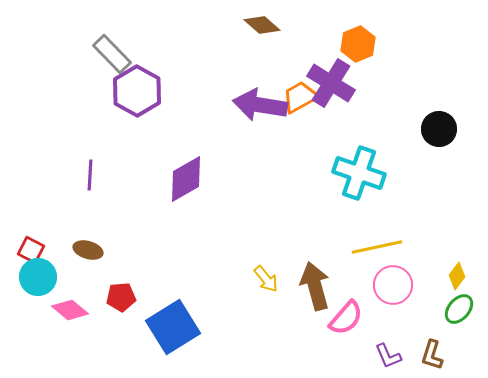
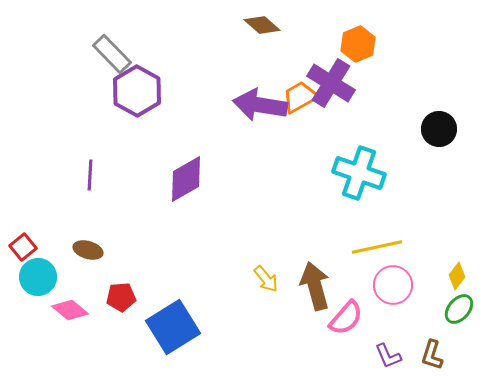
red square: moved 8 px left, 3 px up; rotated 24 degrees clockwise
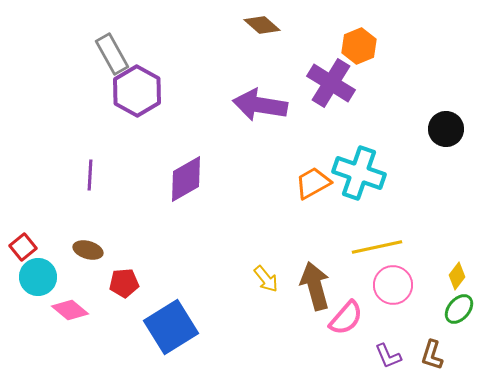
orange hexagon: moved 1 px right, 2 px down
gray rectangle: rotated 15 degrees clockwise
orange trapezoid: moved 13 px right, 86 px down
black circle: moved 7 px right
red pentagon: moved 3 px right, 14 px up
blue square: moved 2 px left
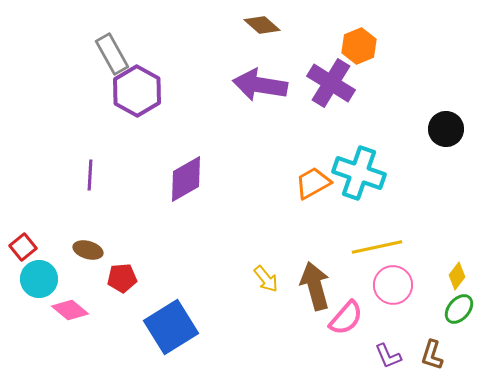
purple arrow: moved 20 px up
cyan circle: moved 1 px right, 2 px down
red pentagon: moved 2 px left, 5 px up
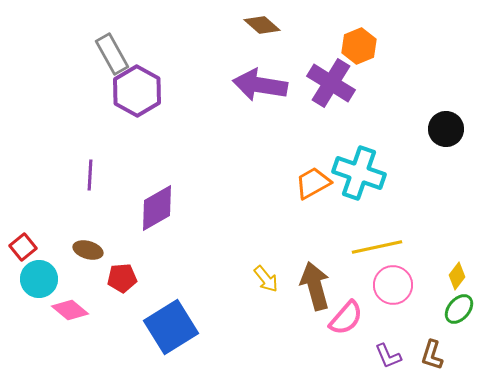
purple diamond: moved 29 px left, 29 px down
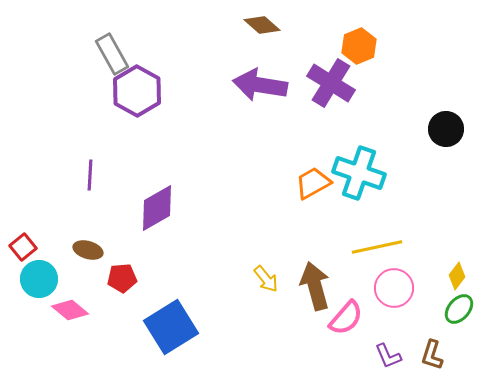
pink circle: moved 1 px right, 3 px down
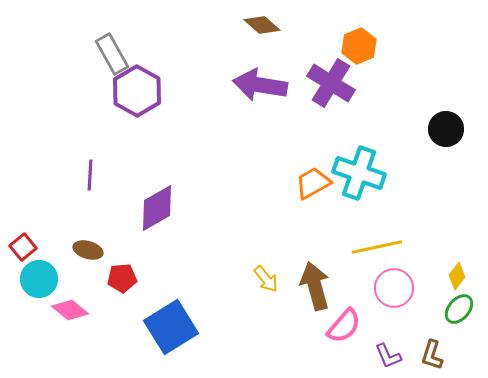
pink semicircle: moved 2 px left, 8 px down
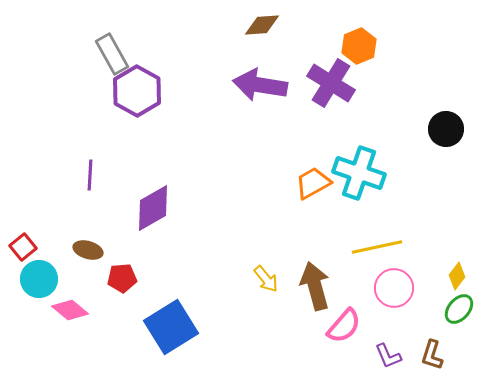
brown diamond: rotated 45 degrees counterclockwise
purple diamond: moved 4 px left
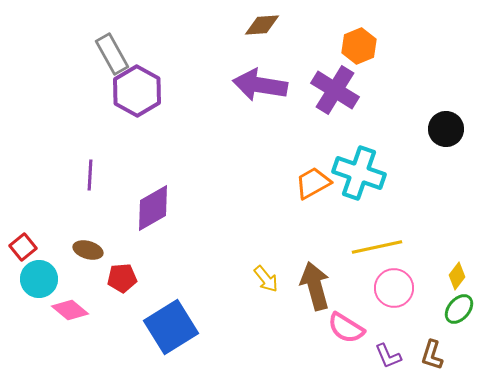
purple cross: moved 4 px right, 7 px down
pink semicircle: moved 2 px right, 2 px down; rotated 81 degrees clockwise
